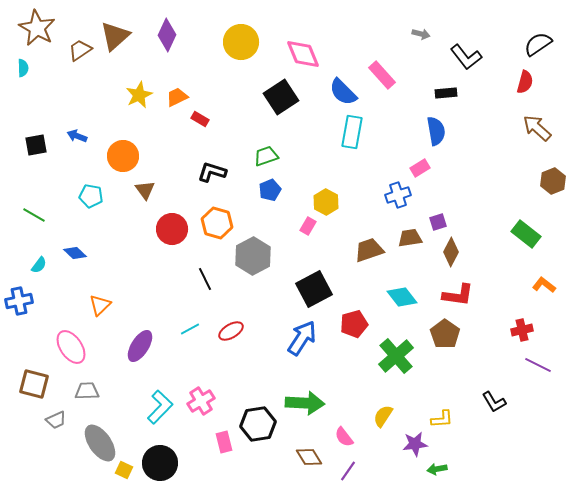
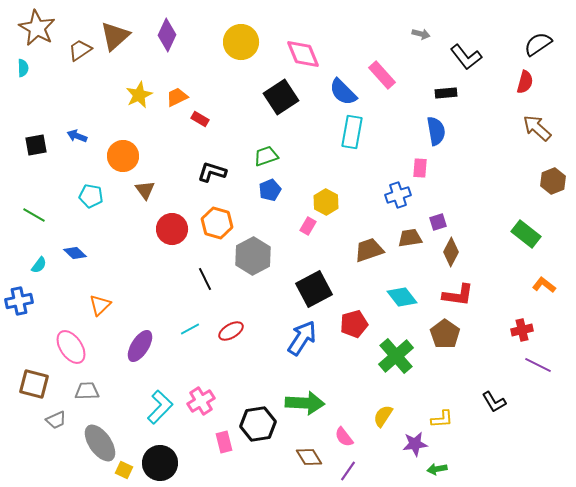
pink rectangle at (420, 168): rotated 54 degrees counterclockwise
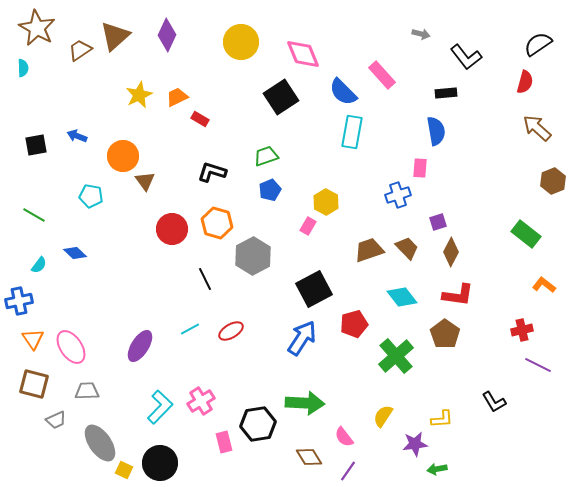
brown triangle at (145, 190): moved 9 px up
brown trapezoid at (410, 238): moved 3 px left, 10 px down; rotated 55 degrees clockwise
orange triangle at (100, 305): moved 67 px left, 34 px down; rotated 20 degrees counterclockwise
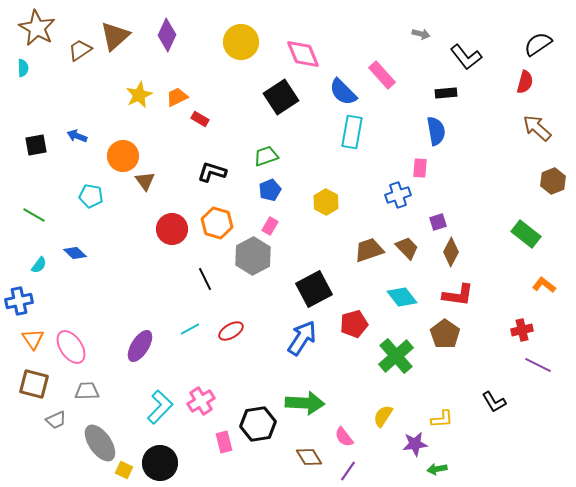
pink rectangle at (308, 226): moved 38 px left
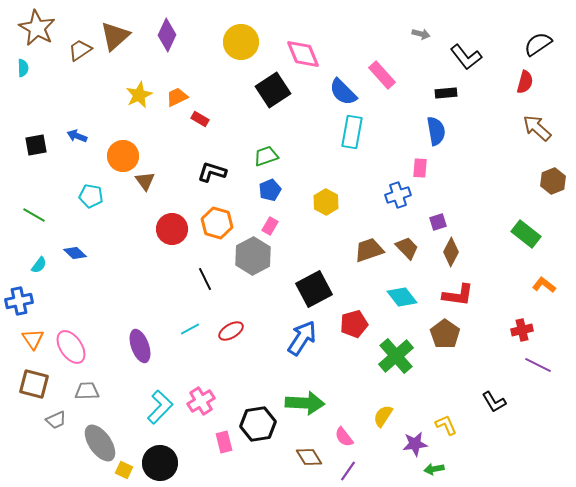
black square at (281, 97): moved 8 px left, 7 px up
purple ellipse at (140, 346): rotated 52 degrees counterclockwise
yellow L-shape at (442, 419): moved 4 px right, 6 px down; rotated 110 degrees counterclockwise
green arrow at (437, 469): moved 3 px left
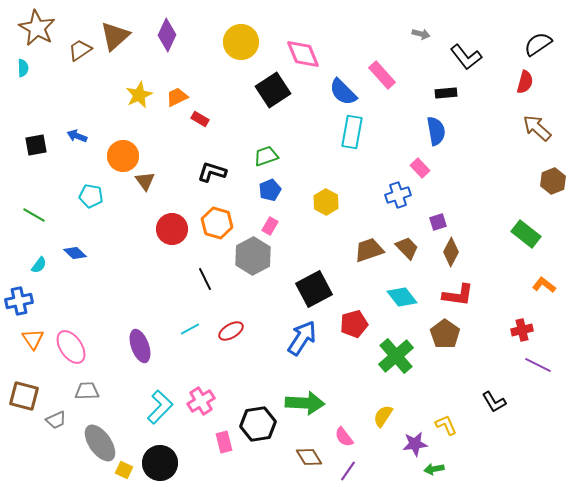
pink rectangle at (420, 168): rotated 48 degrees counterclockwise
brown square at (34, 384): moved 10 px left, 12 px down
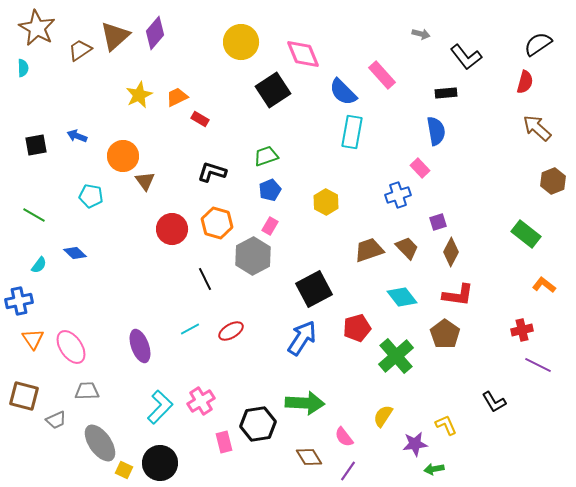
purple diamond at (167, 35): moved 12 px left, 2 px up; rotated 16 degrees clockwise
red pentagon at (354, 324): moved 3 px right, 4 px down
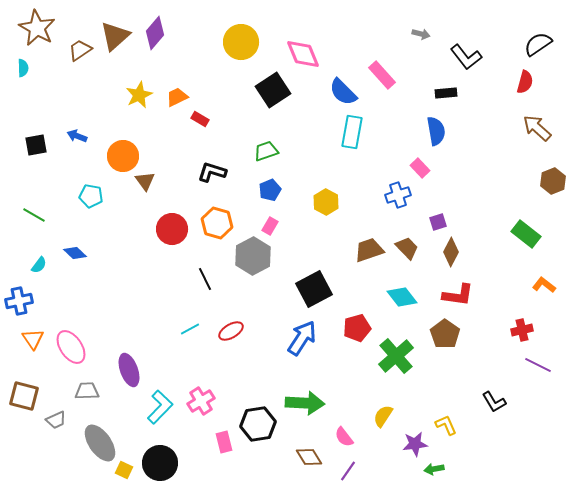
green trapezoid at (266, 156): moved 5 px up
purple ellipse at (140, 346): moved 11 px left, 24 px down
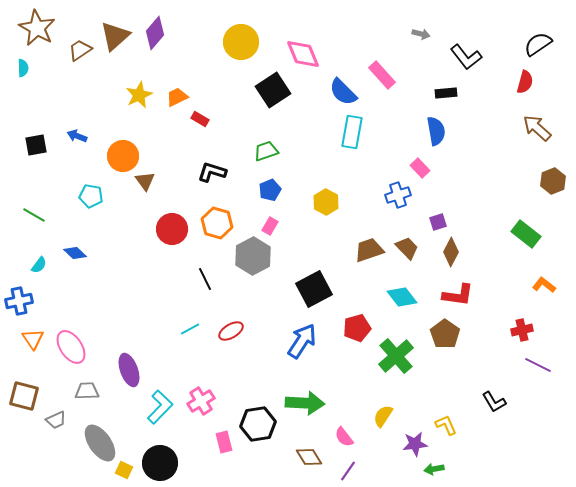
blue arrow at (302, 338): moved 3 px down
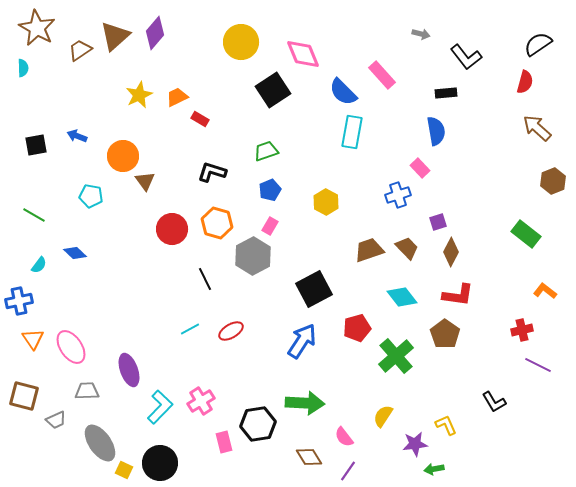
orange L-shape at (544, 285): moved 1 px right, 6 px down
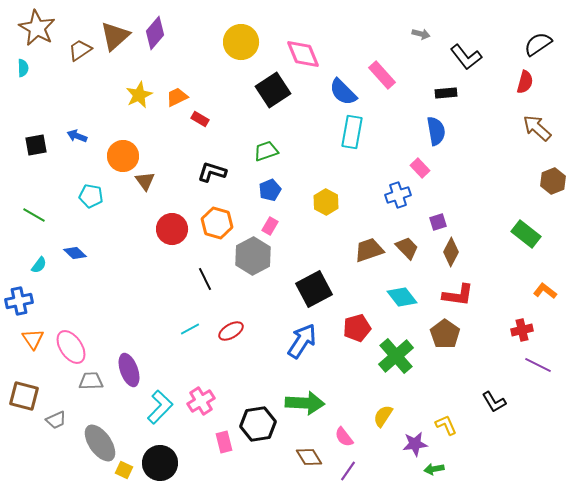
gray trapezoid at (87, 391): moved 4 px right, 10 px up
